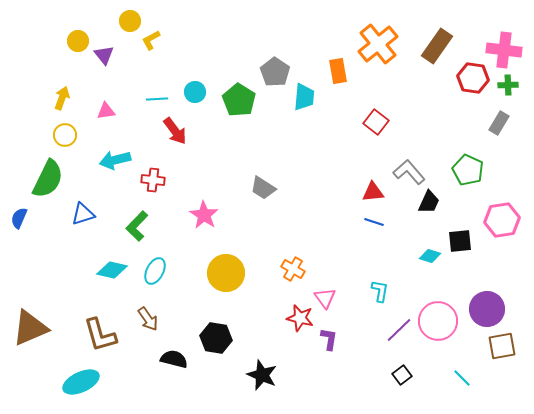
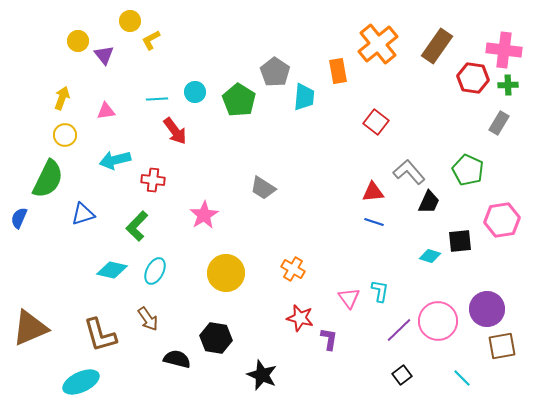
pink star at (204, 215): rotated 8 degrees clockwise
pink triangle at (325, 298): moved 24 px right
black semicircle at (174, 359): moved 3 px right
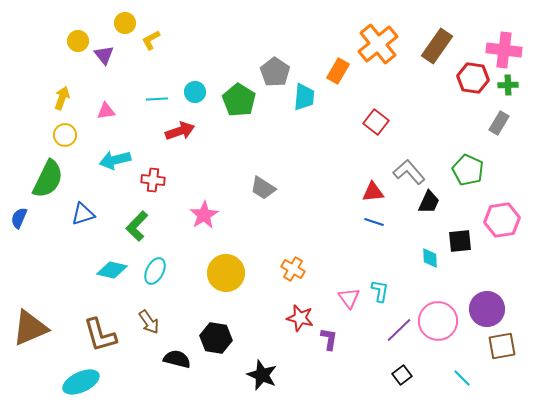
yellow circle at (130, 21): moved 5 px left, 2 px down
orange rectangle at (338, 71): rotated 40 degrees clockwise
red arrow at (175, 131): moved 5 px right; rotated 72 degrees counterclockwise
cyan diamond at (430, 256): moved 2 px down; rotated 70 degrees clockwise
brown arrow at (148, 319): moved 1 px right, 3 px down
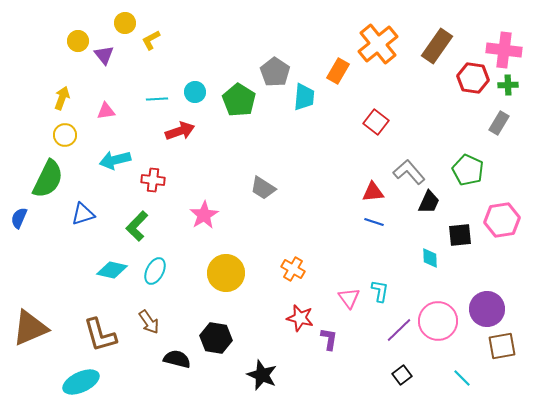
black square at (460, 241): moved 6 px up
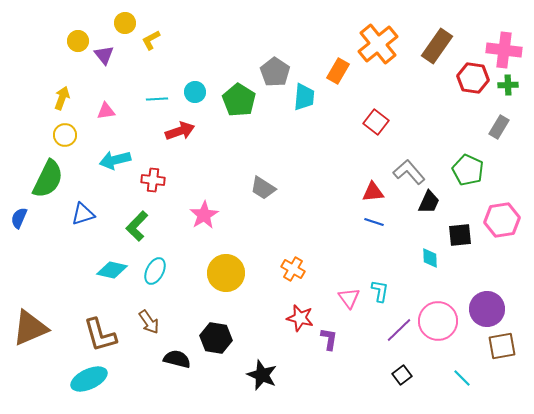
gray rectangle at (499, 123): moved 4 px down
cyan ellipse at (81, 382): moved 8 px right, 3 px up
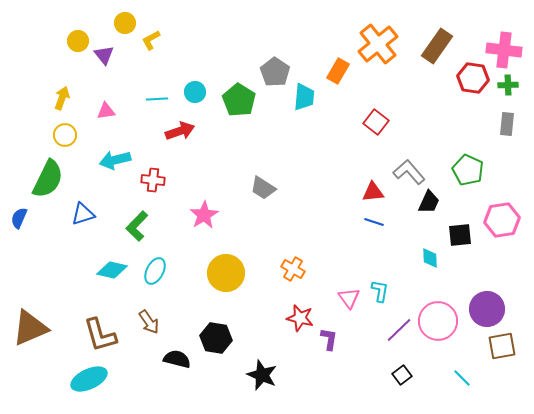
gray rectangle at (499, 127): moved 8 px right, 3 px up; rotated 25 degrees counterclockwise
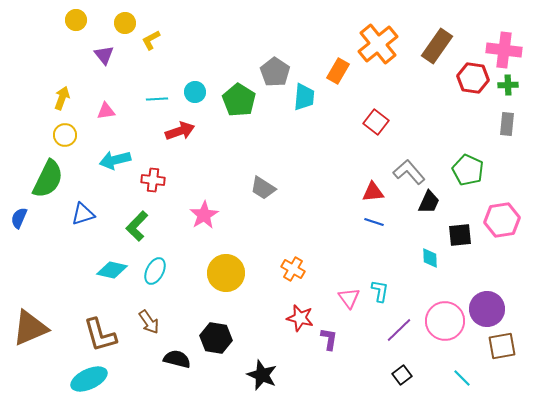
yellow circle at (78, 41): moved 2 px left, 21 px up
pink circle at (438, 321): moved 7 px right
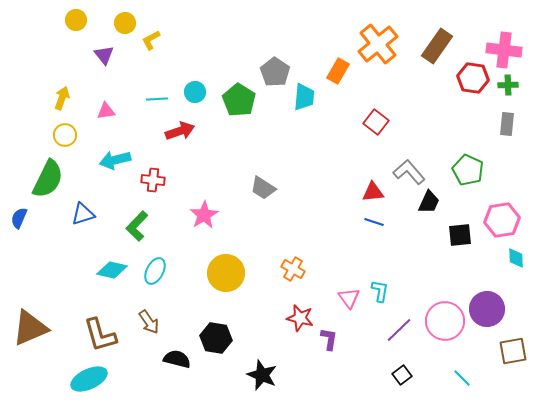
cyan diamond at (430, 258): moved 86 px right
brown square at (502, 346): moved 11 px right, 5 px down
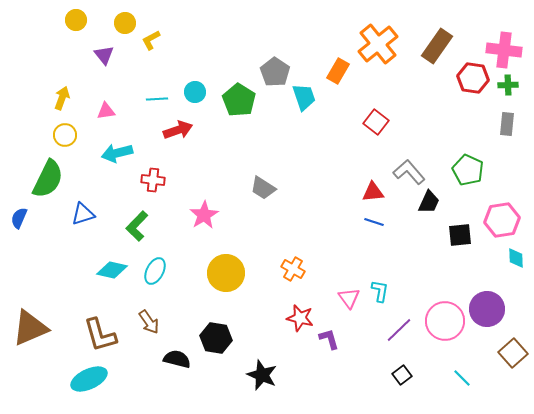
cyan trapezoid at (304, 97): rotated 24 degrees counterclockwise
red arrow at (180, 131): moved 2 px left, 1 px up
cyan arrow at (115, 160): moved 2 px right, 7 px up
purple L-shape at (329, 339): rotated 25 degrees counterclockwise
brown square at (513, 351): moved 2 px down; rotated 32 degrees counterclockwise
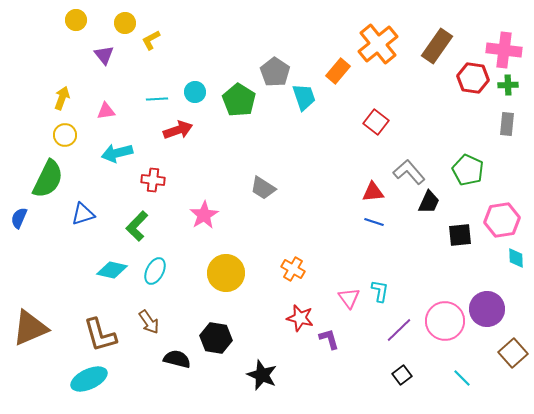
orange rectangle at (338, 71): rotated 10 degrees clockwise
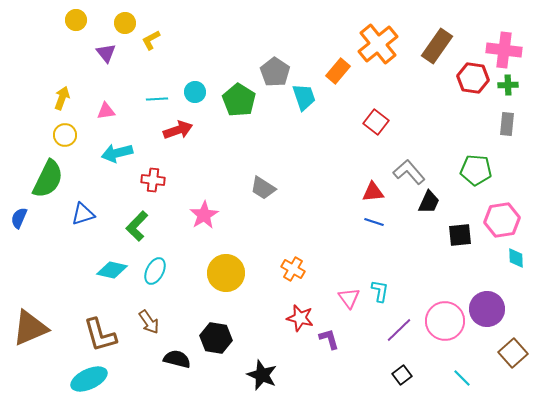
purple triangle at (104, 55): moved 2 px right, 2 px up
green pentagon at (468, 170): moved 8 px right; rotated 20 degrees counterclockwise
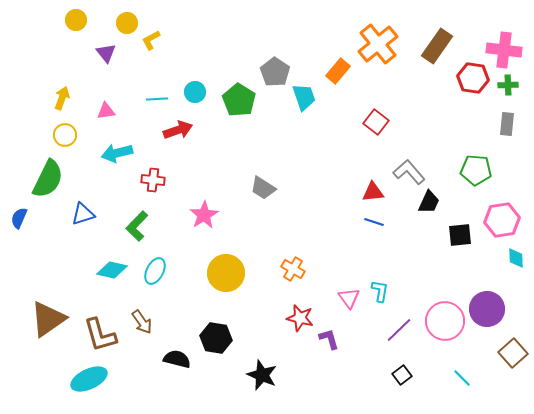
yellow circle at (125, 23): moved 2 px right
brown arrow at (149, 322): moved 7 px left
brown triangle at (30, 328): moved 18 px right, 9 px up; rotated 12 degrees counterclockwise
